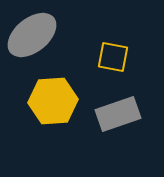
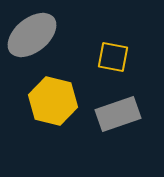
yellow hexagon: rotated 18 degrees clockwise
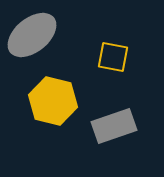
gray rectangle: moved 4 px left, 12 px down
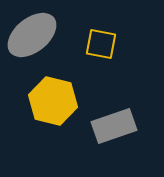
yellow square: moved 12 px left, 13 px up
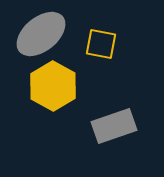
gray ellipse: moved 9 px right, 1 px up
yellow hexagon: moved 15 px up; rotated 15 degrees clockwise
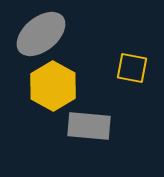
yellow square: moved 31 px right, 24 px down
gray rectangle: moved 25 px left; rotated 24 degrees clockwise
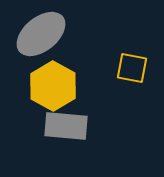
gray rectangle: moved 23 px left
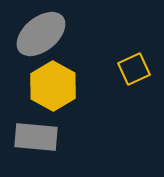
yellow square: moved 2 px right, 1 px down; rotated 36 degrees counterclockwise
gray rectangle: moved 30 px left, 11 px down
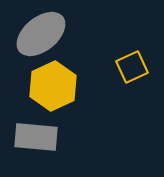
yellow square: moved 2 px left, 2 px up
yellow hexagon: rotated 6 degrees clockwise
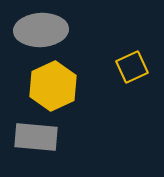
gray ellipse: moved 4 px up; rotated 36 degrees clockwise
